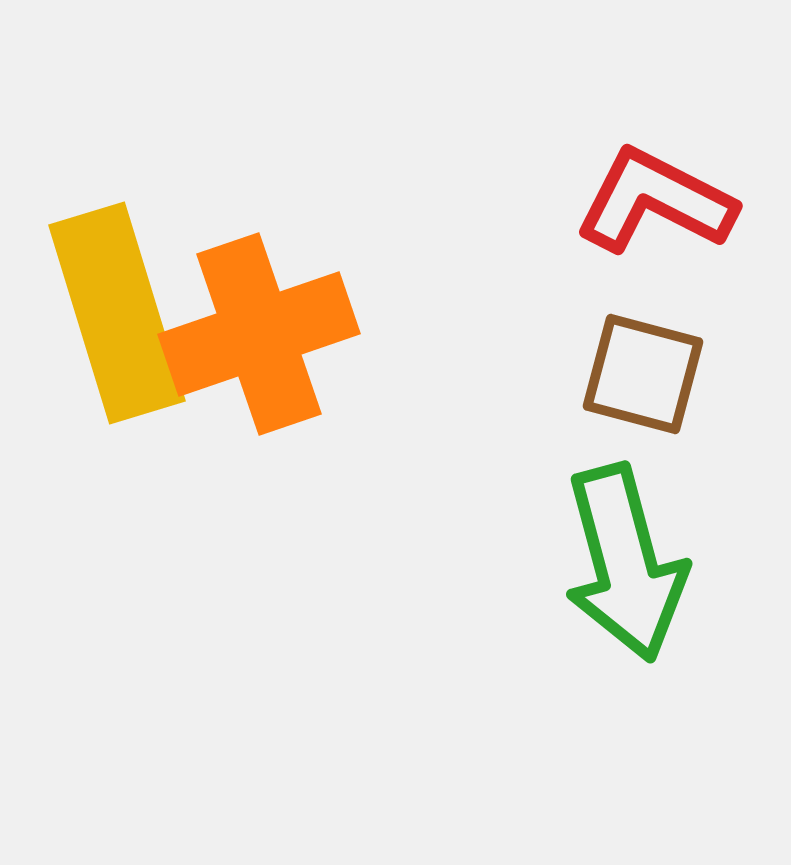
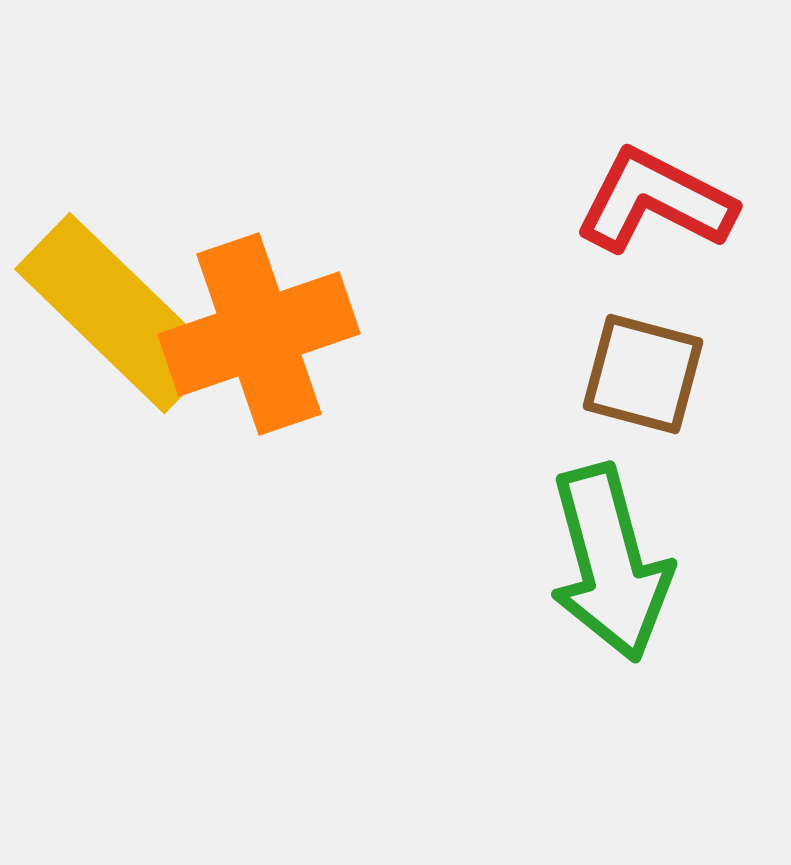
yellow rectangle: rotated 29 degrees counterclockwise
green arrow: moved 15 px left
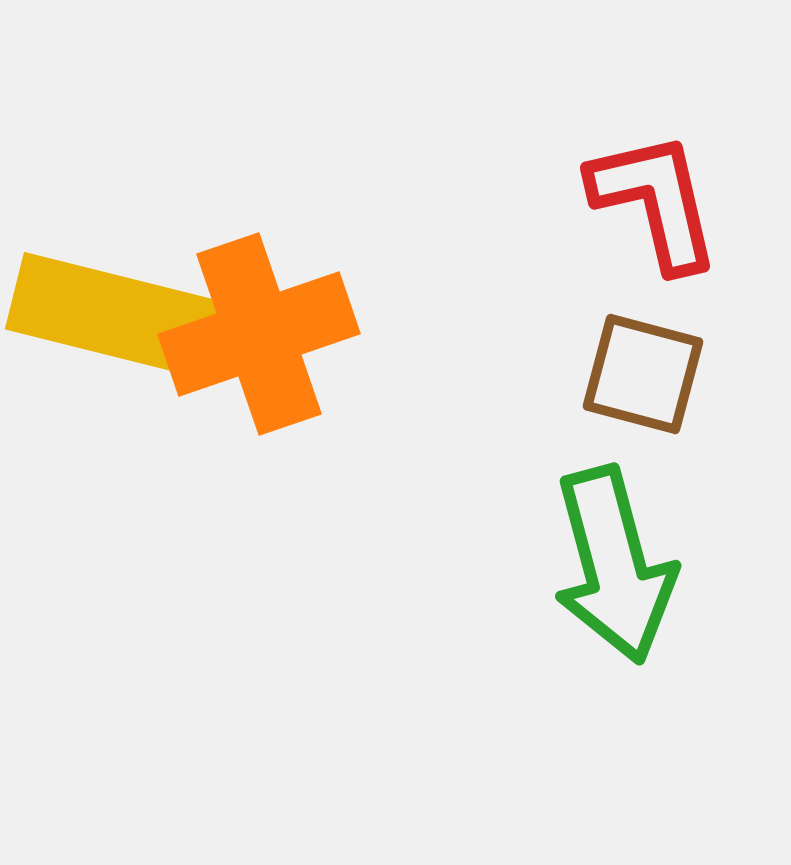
red L-shape: rotated 50 degrees clockwise
yellow rectangle: moved 1 px left, 3 px down; rotated 30 degrees counterclockwise
green arrow: moved 4 px right, 2 px down
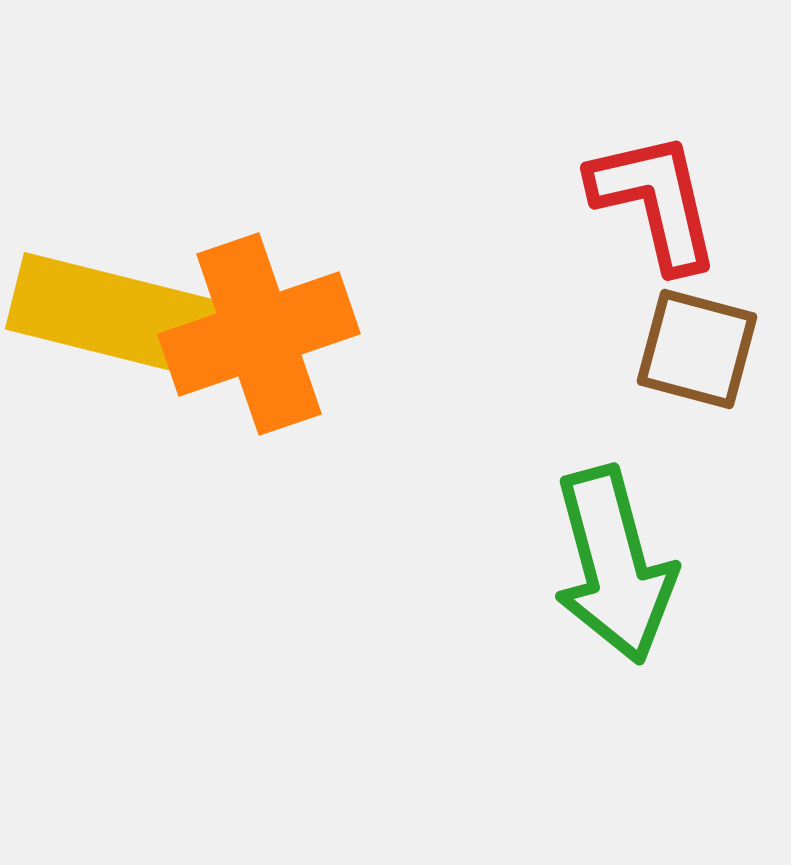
brown square: moved 54 px right, 25 px up
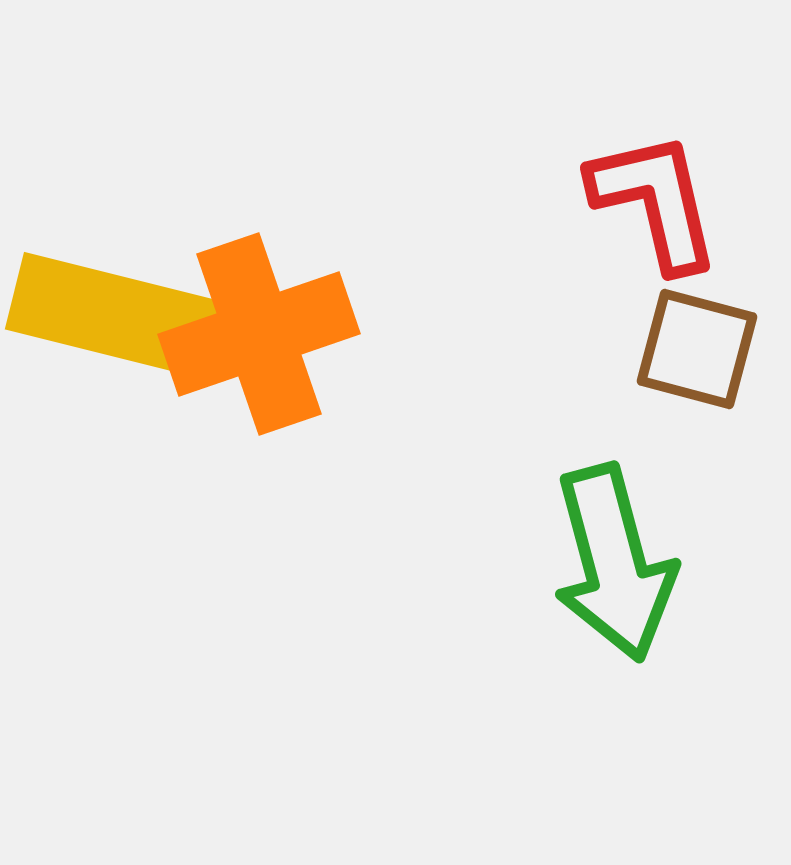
green arrow: moved 2 px up
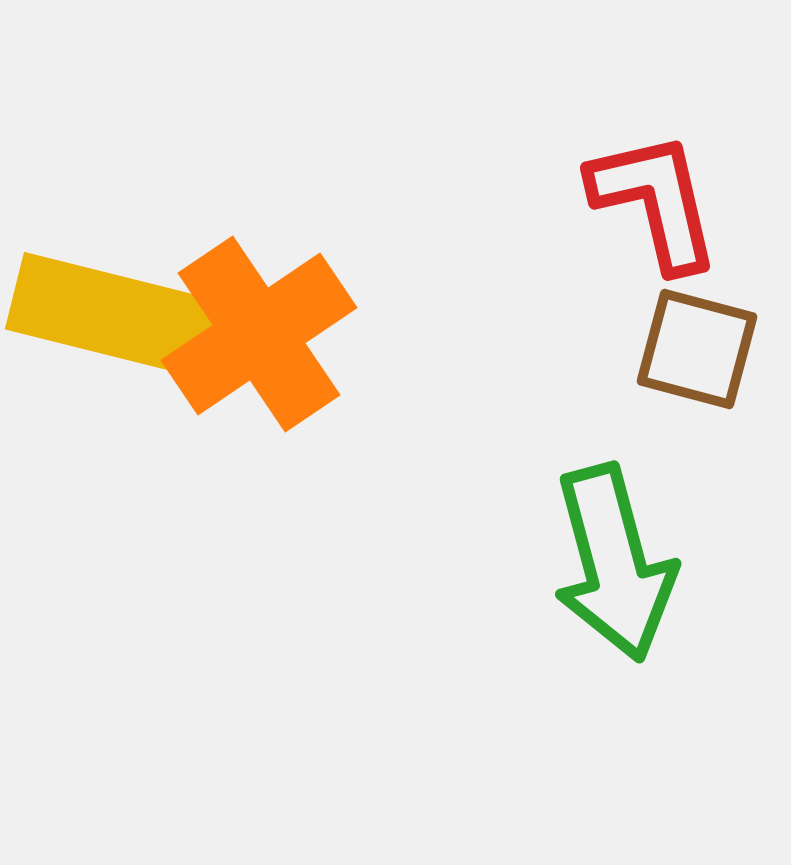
orange cross: rotated 15 degrees counterclockwise
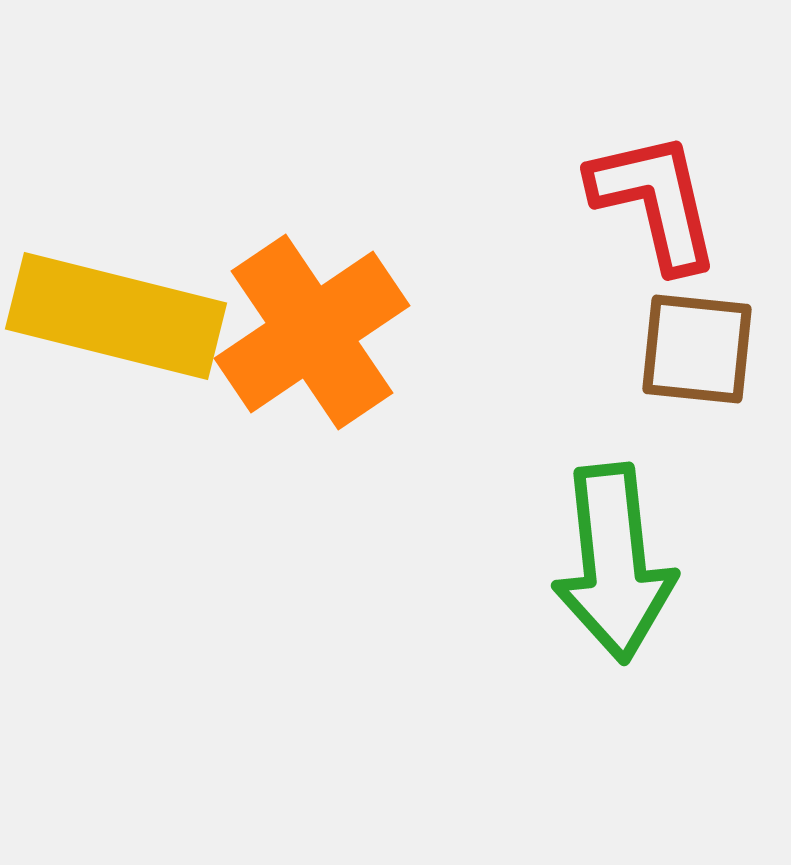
orange cross: moved 53 px right, 2 px up
brown square: rotated 9 degrees counterclockwise
green arrow: rotated 9 degrees clockwise
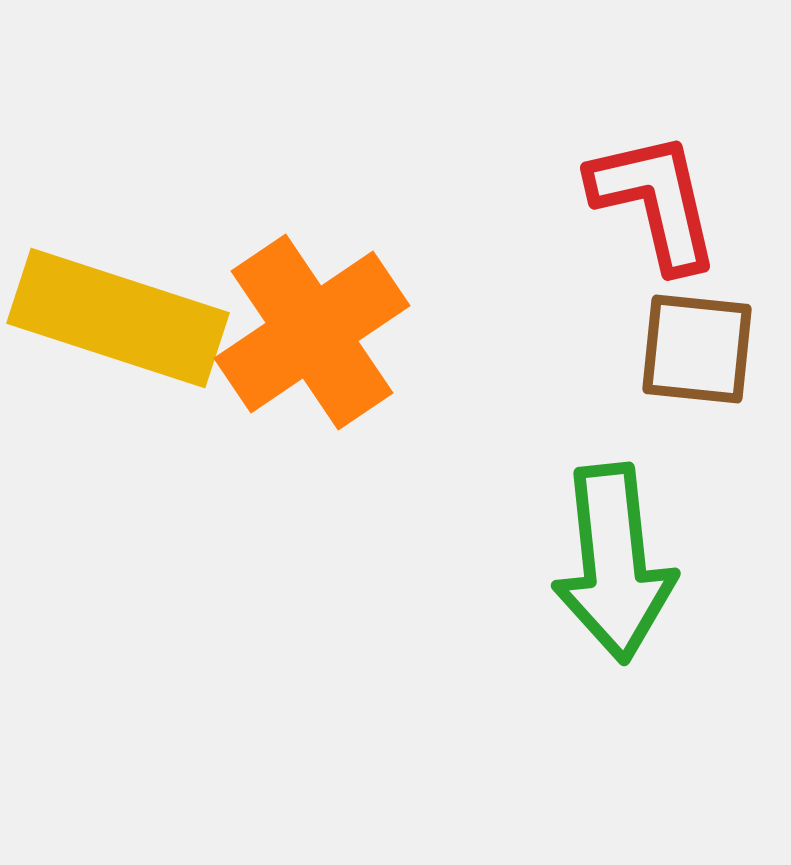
yellow rectangle: moved 2 px right, 2 px down; rotated 4 degrees clockwise
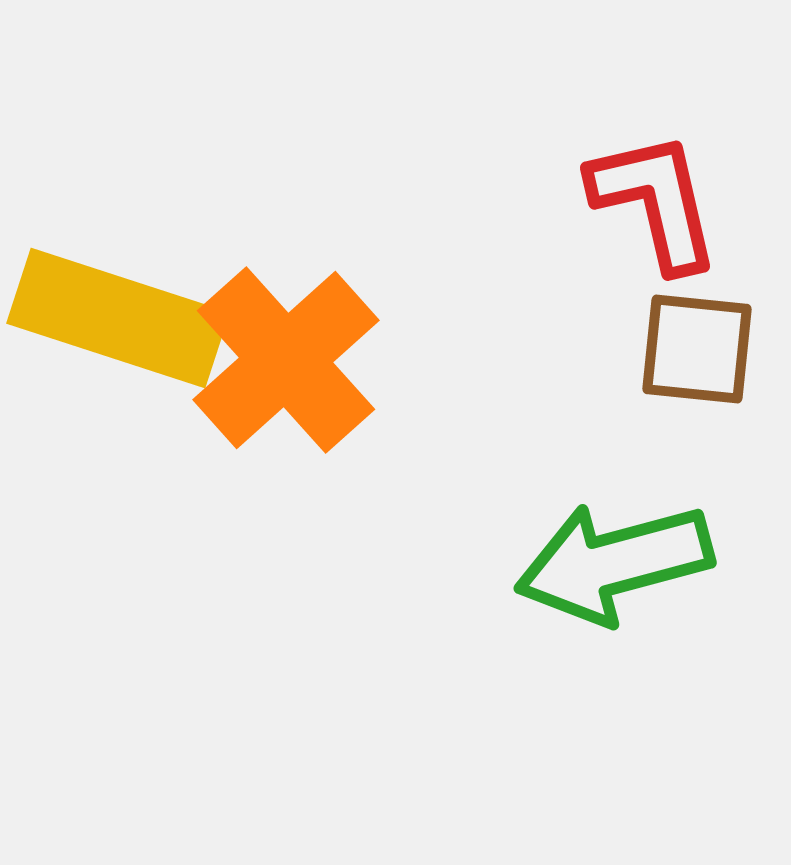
orange cross: moved 26 px left, 28 px down; rotated 8 degrees counterclockwise
green arrow: rotated 81 degrees clockwise
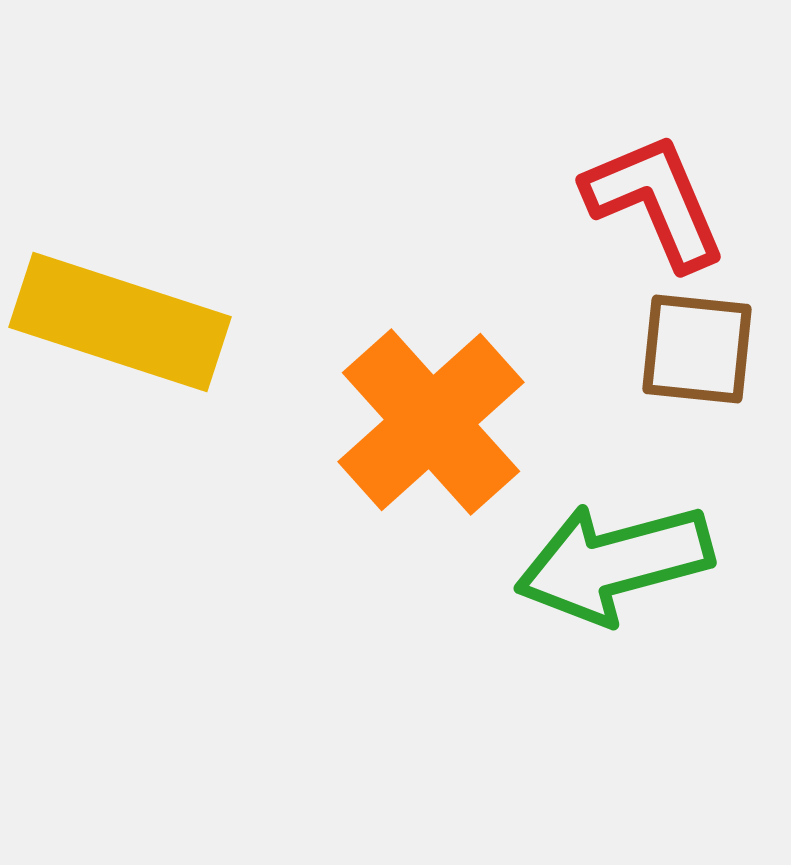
red L-shape: rotated 10 degrees counterclockwise
yellow rectangle: moved 2 px right, 4 px down
orange cross: moved 145 px right, 62 px down
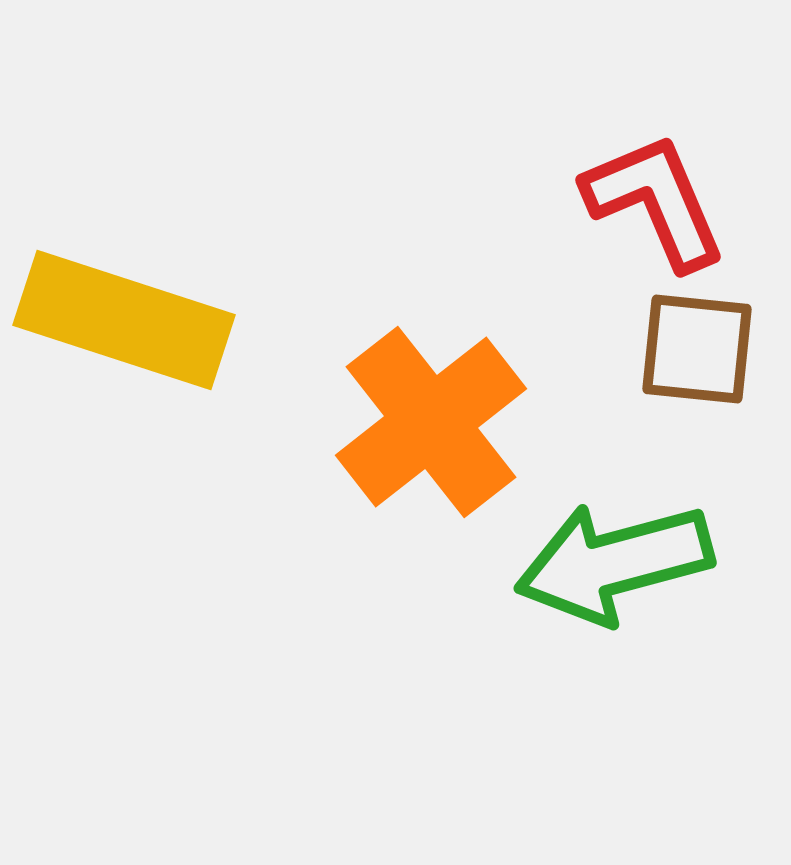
yellow rectangle: moved 4 px right, 2 px up
orange cross: rotated 4 degrees clockwise
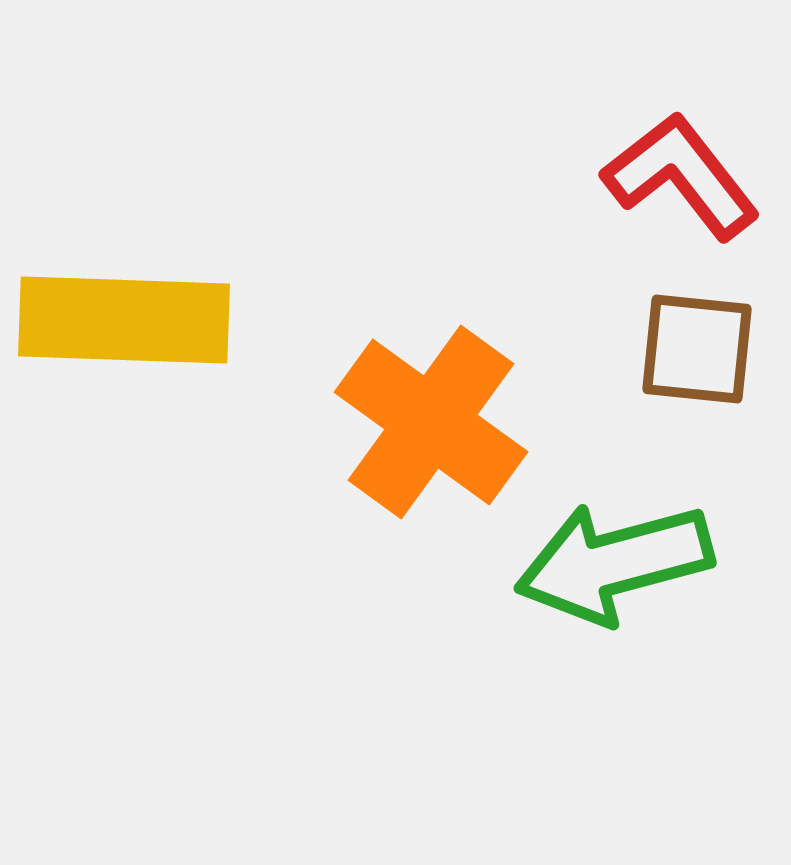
red L-shape: moved 26 px right, 25 px up; rotated 15 degrees counterclockwise
yellow rectangle: rotated 16 degrees counterclockwise
orange cross: rotated 16 degrees counterclockwise
